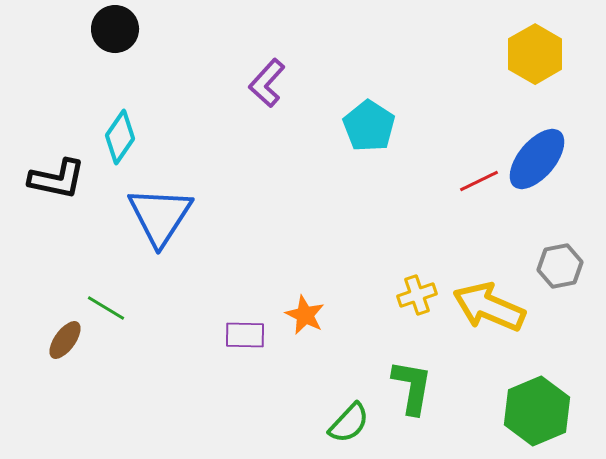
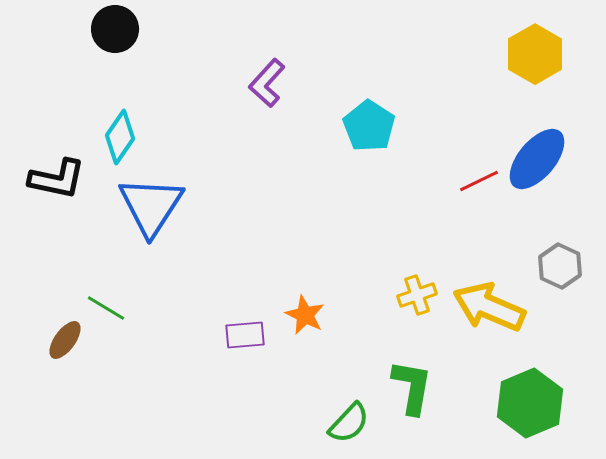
blue triangle: moved 9 px left, 10 px up
gray hexagon: rotated 24 degrees counterclockwise
purple rectangle: rotated 6 degrees counterclockwise
green hexagon: moved 7 px left, 8 px up
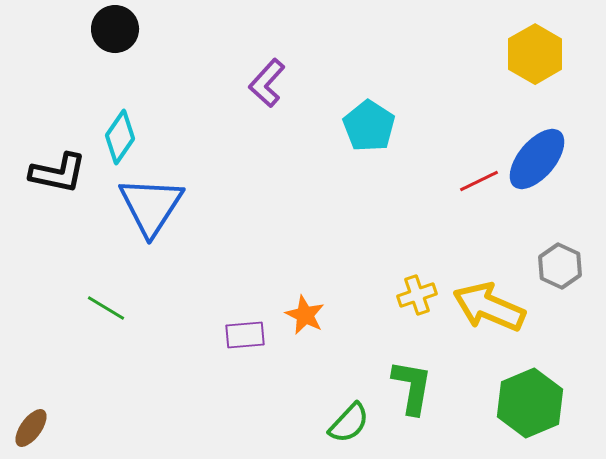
black L-shape: moved 1 px right, 6 px up
brown ellipse: moved 34 px left, 88 px down
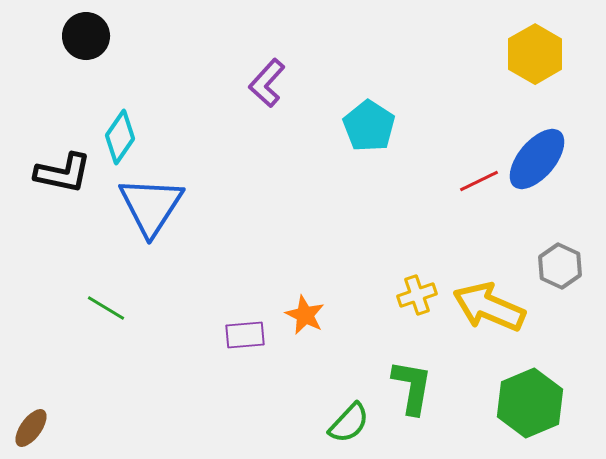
black circle: moved 29 px left, 7 px down
black L-shape: moved 5 px right
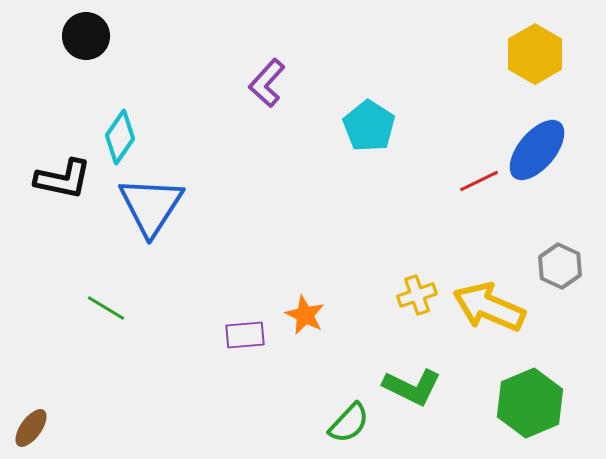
blue ellipse: moved 9 px up
black L-shape: moved 6 px down
green L-shape: rotated 106 degrees clockwise
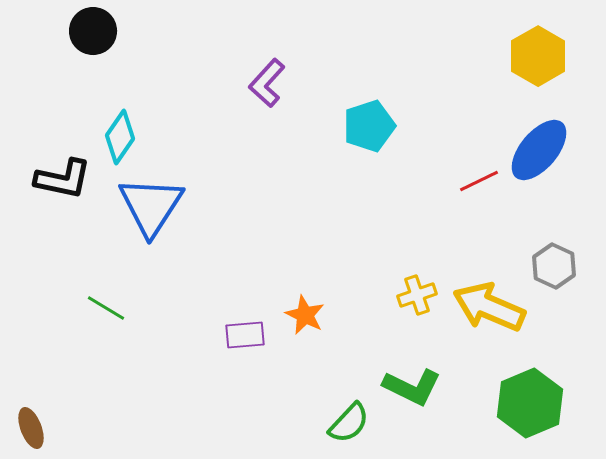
black circle: moved 7 px right, 5 px up
yellow hexagon: moved 3 px right, 2 px down
cyan pentagon: rotated 21 degrees clockwise
blue ellipse: moved 2 px right
gray hexagon: moved 6 px left
brown ellipse: rotated 57 degrees counterclockwise
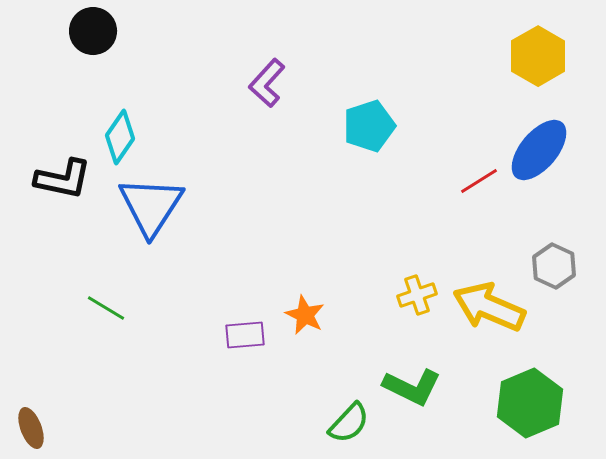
red line: rotated 6 degrees counterclockwise
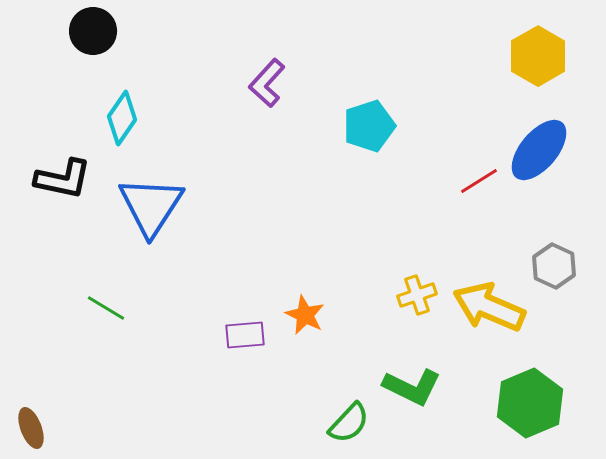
cyan diamond: moved 2 px right, 19 px up
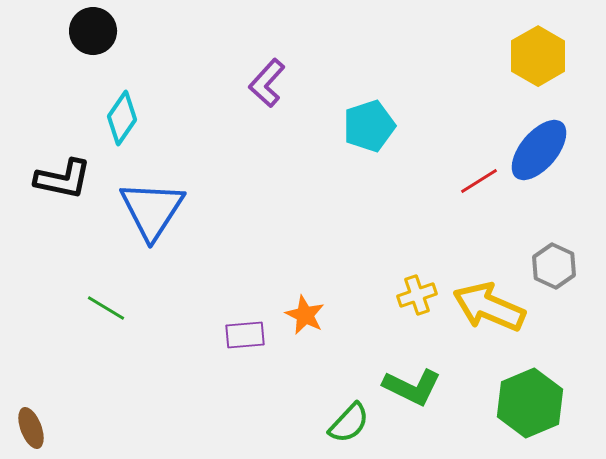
blue triangle: moved 1 px right, 4 px down
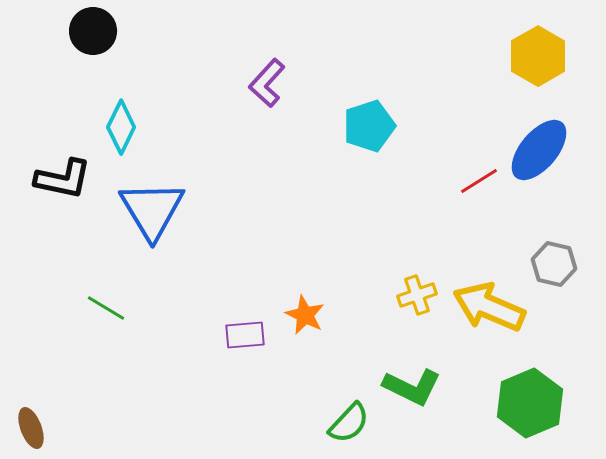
cyan diamond: moved 1 px left, 9 px down; rotated 8 degrees counterclockwise
blue triangle: rotated 4 degrees counterclockwise
gray hexagon: moved 2 px up; rotated 12 degrees counterclockwise
